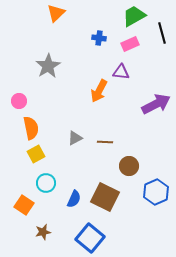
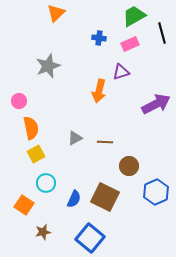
gray star: rotated 10 degrees clockwise
purple triangle: rotated 24 degrees counterclockwise
orange arrow: rotated 15 degrees counterclockwise
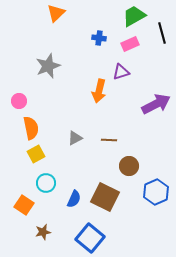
brown line: moved 4 px right, 2 px up
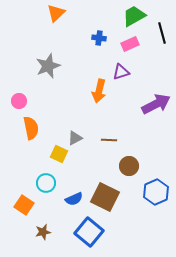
yellow square: moved 23 px right; rotated 36 degrees counterclockwise
blue semicircle: rotated 42 degrees clockwise
blue square: moved 1 px left, 6 px up
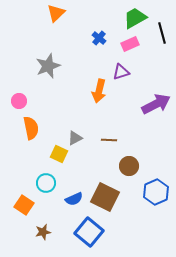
green trapezoid: moved 1 px right, 2 px down
blue cross: rotated 32 degrees clockwise
